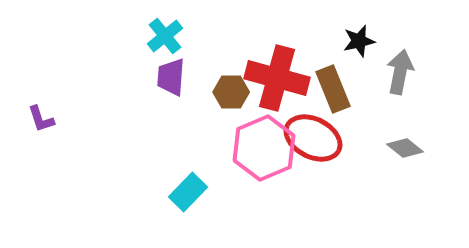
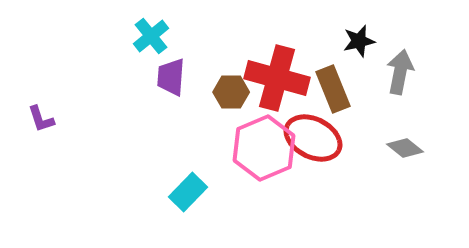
cyan cross: moved 14 px left
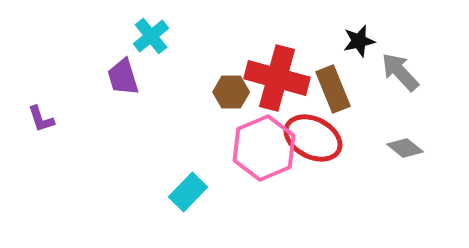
gray arrow: rotated 54 degrees counterclockwise
purple trapezoid: moved 48 px left; rotated 21 degrees counterclockwise
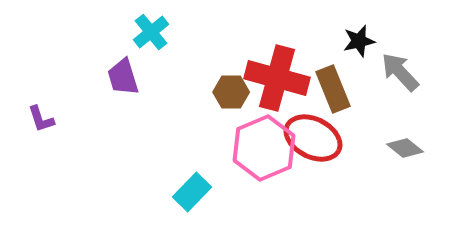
cyan cross: moved 4 px up
cyan rectangle: moved 4 px right
